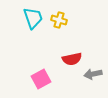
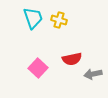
pink square: moved 3 px left, 11 px up; rotated 18 degrees counterclockwise
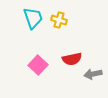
pink square: moved 3 px up
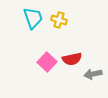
pink square: moved 9 px right, 3 px up
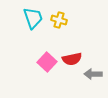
gray arrow: rotated 12 degrees clockwise
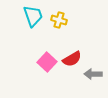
cyan trapezoid: moved 2 px up
red semicircle: rotated 18 degrees counterclockwise
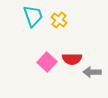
yellow cross: rotated 21 degrees clockwise
red semicircle: rotated 30 degrees clockwise
gray arrow: moved 1 px left, 2 px up
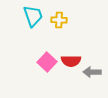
yellow cross: rotated 35 degrees counterclockwise
red semicircle: moved 1 px left, 2 px down
